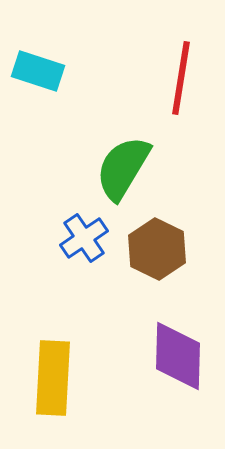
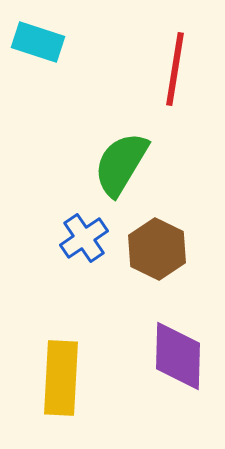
cyan rectangle: moved 29 px up
red line: moved 6 px left, 9 px up
green semicircle: moved 2 px left, 4 px up
yellow rectangle: moved 8 px right
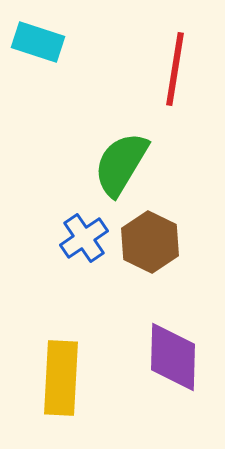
brown hexagon: moved 7 px left, 7 px up
purple diamond: moved 5 px left, 1 px down
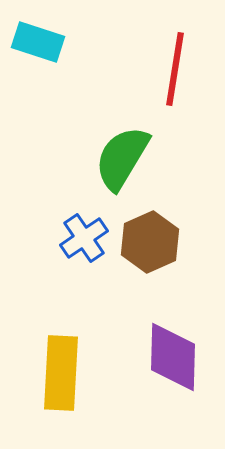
green semicircle: moved 1 px right, 6 px up
brown hexagon: rotated 10 degrees clockwise
yellow rectangle: moved 5 px up
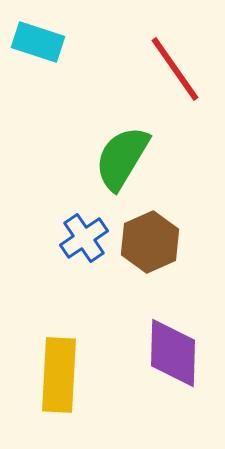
red line: rotated 44 degrees counterclockwise
purple diamond: moved 4 px up
yellow rectangle: moved 2 px left, 2 px down
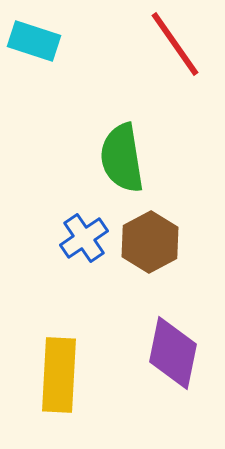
cyan rectangle: moved 4 px left, 1 px up
red line: moved 25 px up
green semicircle: rotated 40 degrees counterclockwise
brown hexagon: rotated 4 degrees counterclockwise
purple diamond: rotated 10 degrees clockwise
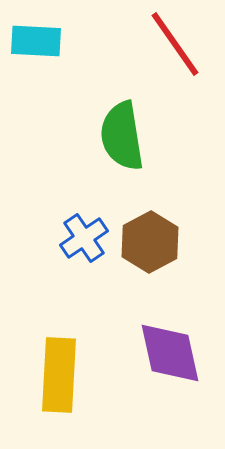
cyan rectangle: moved 2 px right; rotated 15 degrees counterclockwise
green semicircle: moved 22 px up
purple diamond: moved 3 px left; rotated 24 degrees counterclockwise
